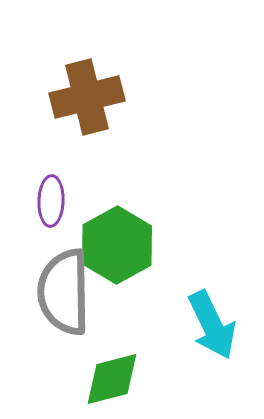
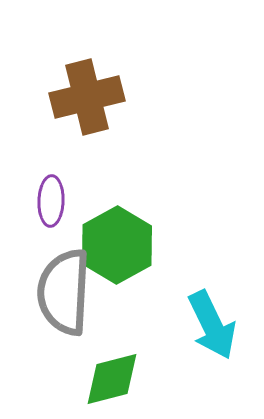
gray semicircle: rotated 4 degrees clockwise
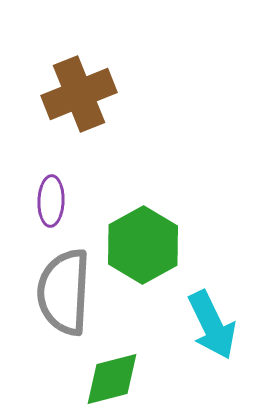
brown cross: moved 8 px left, 3 px up; rotated 8 degrees counterclockwise
green hexagon: moved 26 px right
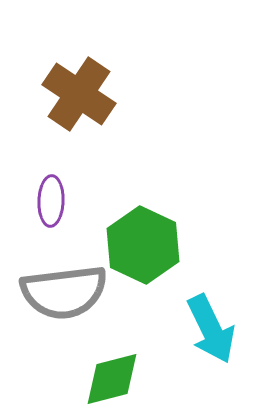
brown cross: rotated 34 degrees counterclockwise
green hexagon: rotated 6 degrees counterclockwise
gray semicircle: rotated 100 degrees counterclockwise
cyan arrow: moved 1 px left, 4 px down
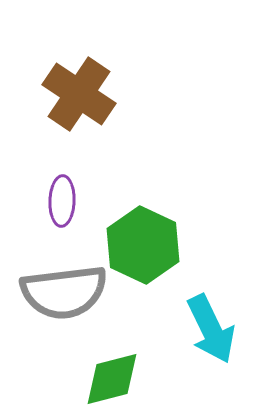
purple ellipse: moved 11 px right
